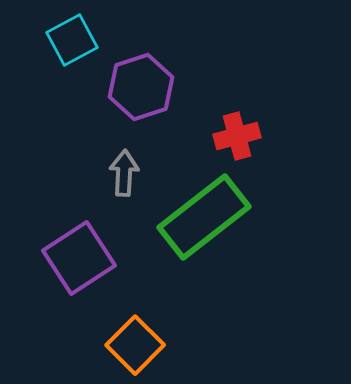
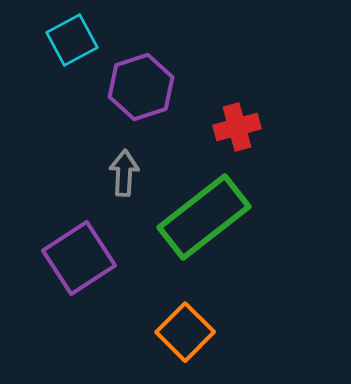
red cross: moved 9 px up
orange square: moved 50 px right, 13 px up
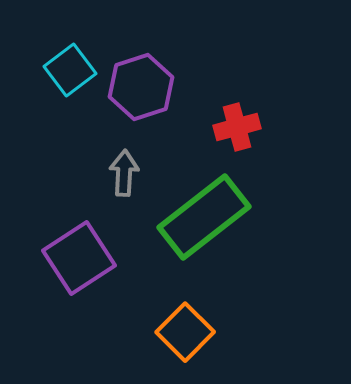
cyan square: moved 2 px left, 30 px down; rotated 9 degrees counterclockwise
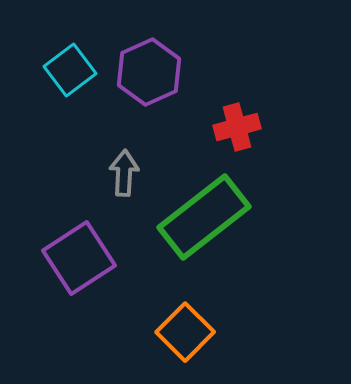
purple hexagon: moved 8 px right, 15 px up; rotated 6 degrees counterclockwise
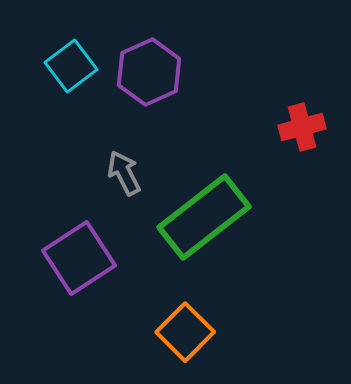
cyan square: moved 1 px right, 4 px up
red cross: moved 65 px right
gray arrow: rotated 30 degrees counterclockwise
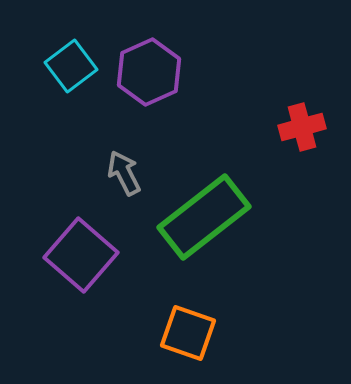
purple square: moved 2 px right, 3 px up; rotated 16 degrees counterclockwise
orange square: moved 3 px right, 1 px down; rotated 26 degrees counterclockwise
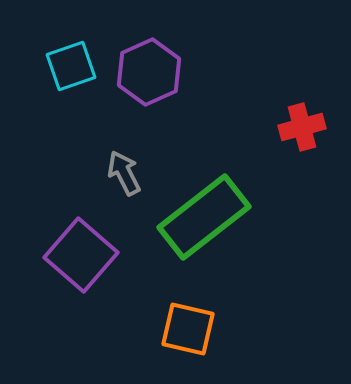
cyan square: rotated 18 degrees clockwise
orange square: moved 4 px up; rotated 6 degrees counterclockwise
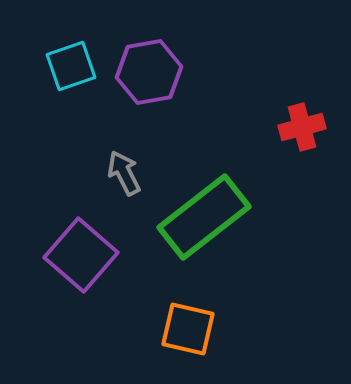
purple hexagon: rotated 14 degrees clockwise
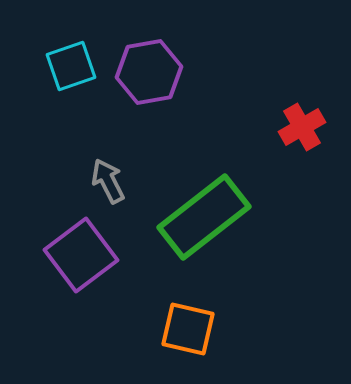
red cross: rotated 15 degrees counterclockwise
gray arrow: moved 16 px left, 8 px down
purple square: rotated 12 degrees clockwise
